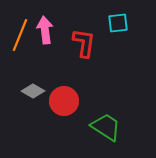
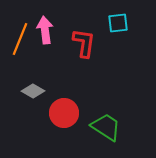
orange line: moved 4 px down
red circle: moved 12 px down
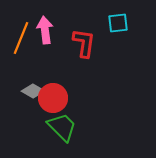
orange line: moved 1 px right, 1 px up
red circle: moved 11 px left, 15 px up
green trapezoid: moved 44 px left; rotated 12 degrees clockwise
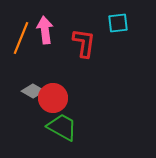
green trapezoid: rotated 16 degrees counterclockwise
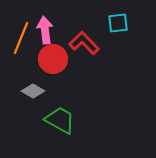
red L-shape: rotated 52 degrees counterclockwise
red circle: moved 39 px up
green trapezoid: moved 2 px left, 7 px up
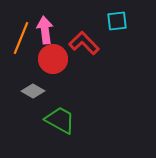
cyan square: moved 1 px left, 2 px up
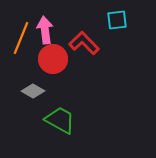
cyan square: moved 1 px up
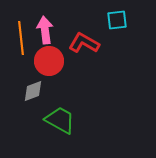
orange line: rotated 28 degrees counterclockwise
red L-shape: rotated 16 degrees counterclockwise
red circle: moved 4 px left, 2 px down
gray diamond: rotated 50 degrees counterclockwise
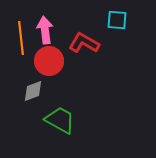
cyan square: rotated 10 degrees clockwise
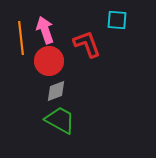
pink arrow: rotated 12 degrees counterclockwise
red L-shape: moved 3 px right, 1 px down; rotated 40 degrees clockwise
gray diamond: moved 23 px right
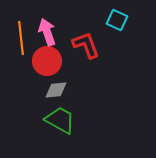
cyan square: rotated 20 degrees clockwise
pink arrow: moved 2 px right, 2 px down
red L-shape: moved 1 px left, 1 px down
red circle: moved 2 px left
gray diamond: moved 1 px up; rotated 15 degrees clockwise
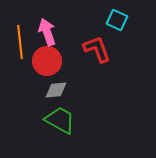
orange line: moved 1 px left, 4 px down
red L-shape: moved 11 px right, 4 px down
